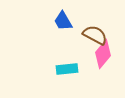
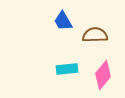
brown semicircle: rotated 30 degrees counterclockwise
pink diamond: moved 21 px down
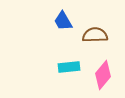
cyan rectangle: moved 2 px right, 2 px up
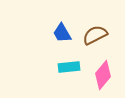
blue trapezoid: moved 1 px left, 12 px down
brown semicircle: rotated 25 degrees counterclockwise
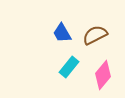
cyan rectangle: rotated 45 degrees counterclockwise
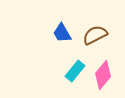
cyan rectangle: moved 6 px right, 4 px down
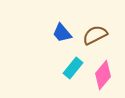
blue trapezoid: rotated 10 degrees counterclockwise
cyan rectangle: moved 2 px left, 3 px up
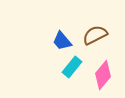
blue trapezoid: moved 8 px down
cyan rectangle: moved 1 px left, 1 px up
